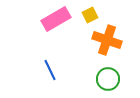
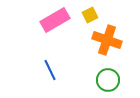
pink rectangle: moved 1 px left, 1 px down
green circle: moved 1 px down
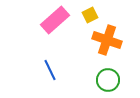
pink rectangle: rotated 12 degrees counterclockwise
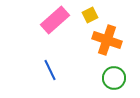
green circle: moved 6 px right, 2 px up
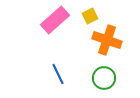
yellow square: moved 1 px down
blue line: moved 8 px right, 4 px down
green circle: moved 10 px left
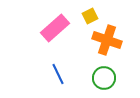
pink rectangle: moved 8 px down
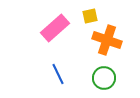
yellow square: rotated 14 degrees clockwise
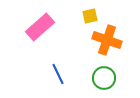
pink rectangle: moved 15 px left, 1 px up
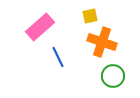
orange cross: moved 5 px left, 2 px down
blue line: moved 17 px up
green circle: moved 9 px right, 2 px up
